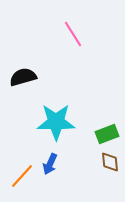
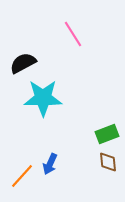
black semicircle: moved 14 px up; rotated 12 degrees counterclockwise
cyan star: moved 13 px left, 24 px up
brown diamond: moved 2 px left
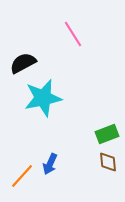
cyan star: rotated 12 degrees counterclockwise
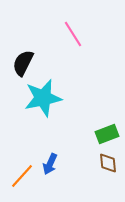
black semicircle: rotated 36 degrees counterclockwise
brown diamond: moved 1 px down
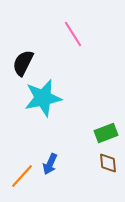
green rectangle: moved 1 px left, 1 px up
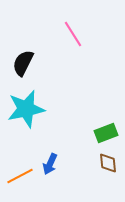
cyan star: moved 17 px left, 11 px down
orange line: moved 2 px left; rotated 20 degrees clockwise
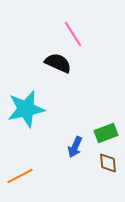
black semicircle: moved 35 px right; rotated 88 degrees clockwise
blue arrow: moved 25 px right, 17 px up
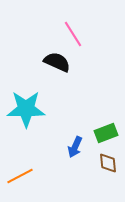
black semicircle: moved 1 px left, 1 px up
cyan star: rotated 12 degrees clockwise
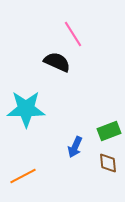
green rectangle: moved 3 px right, 2 px up
orange line: moved 3 px right
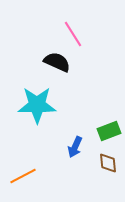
cyan star: moved 11 px right, 4 px up
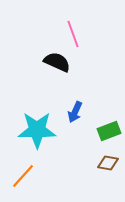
pink line: rotated 12 degrees clockwise
cyan star: moved 25 px down
blue arrow: moved 35 px up
brown diamond: rotated 75 degrees counterclockwise
orange line: rotated 20 degrees counterclockwise
